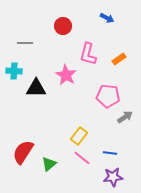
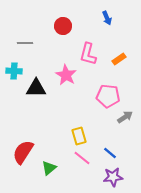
blue arrow: rotated 40 degrees clockwise
yellow rectangle: rotated 54 degrees counterclockwise
blue line: rotated 32 degrees clockwise
green triangle: moved 4 px down
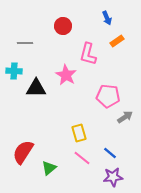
orange rectangle: moved 2 px left, 18 px up
yellow rectangle: moved 3 px up
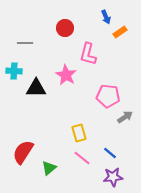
blue arrow: moved 1 px left, 1 px up
red circle: moved 2 px right, 2 px down
orange rectangle: moved 3 px right, 9 px up
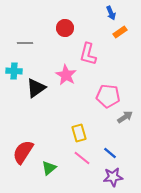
blue arrow: moved 5 px right, 4 px up
black triangle: rotated 35 degrees counterclockwise
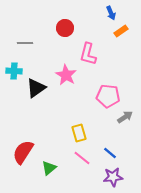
orange rectangle: moved 1 px right, 1 px up
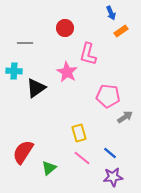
pink star: moved 1 px right, 3 px up
